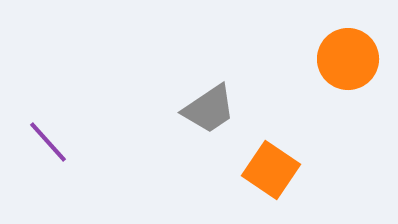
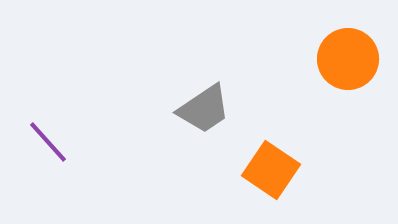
gray trapezoid: moved 5 px left
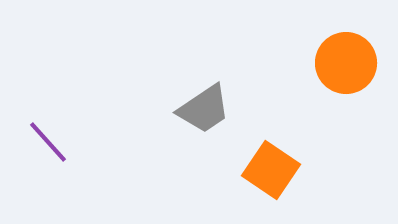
orange circle: moved 2 px left, 4 px down
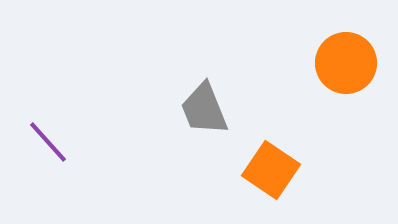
gray trapezoid: rotated 102 degrees clockwise
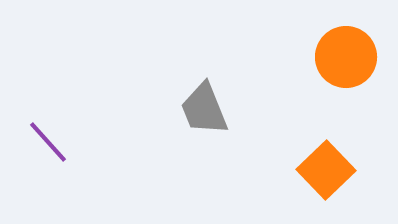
orange circle: moved 6 px up
orange square: moved 55 px right; rotated 12 degrees clockwise
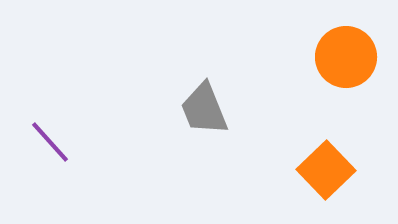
purple line: moved 2 px right
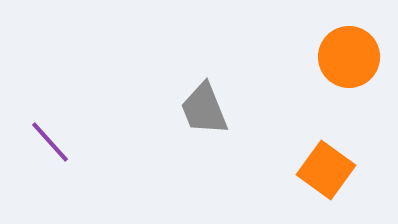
orange circle: moved 3 px right
orange square: rotated 10 degrees counterclockwise
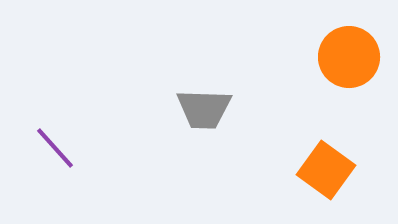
gray trapezoid: rotated 66 degrees counterclockwise
purple line: moved 5 px right, 6 px down
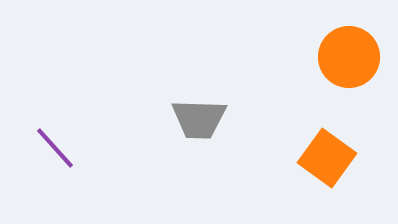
gray trapezoid: moved 5 px left, 10 px down
orange square: moved 1 px right, 12 px up
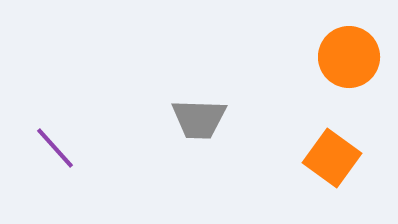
orange square: moved 5 px right
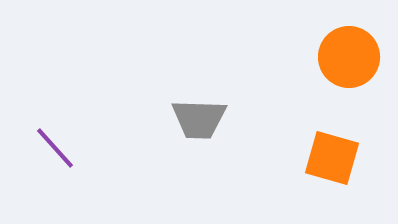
orange square: rotated 20 degrees counterclockwise
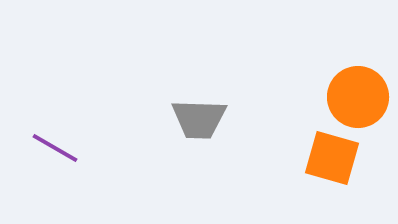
orange circle: moved 9 px right, 40 px down
purple line: rotated 18 degrees counterclockwise
